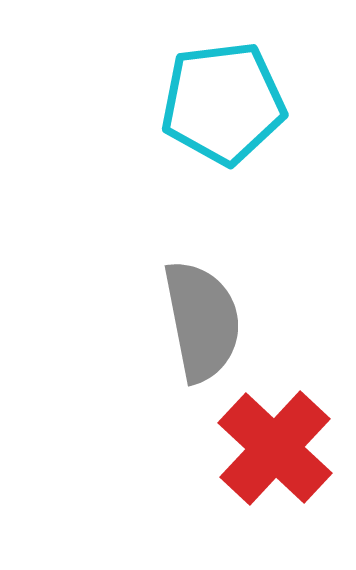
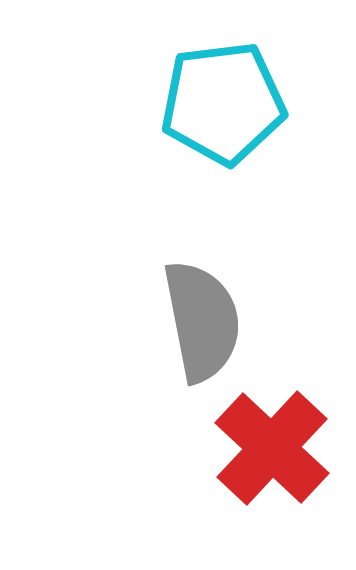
red cross: moved 3 px left
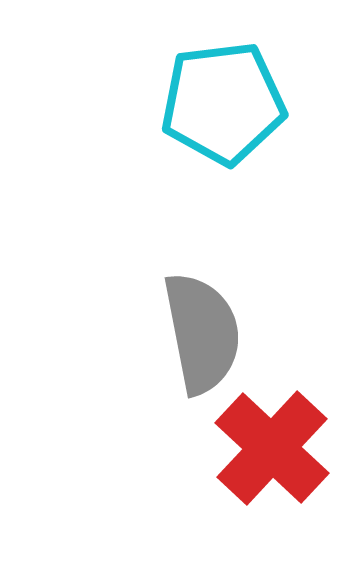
gray semicircle: moved 12 px down
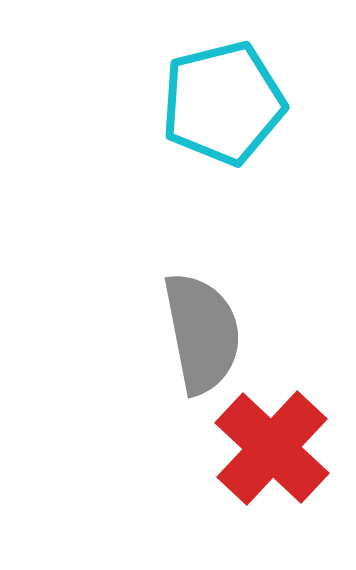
cyan pentagon: rotated 7 degrees counterclockwise
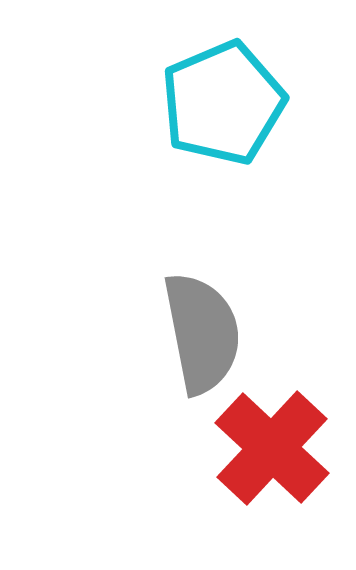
cyan pentagon: rotated 9 degrees counterclockwise
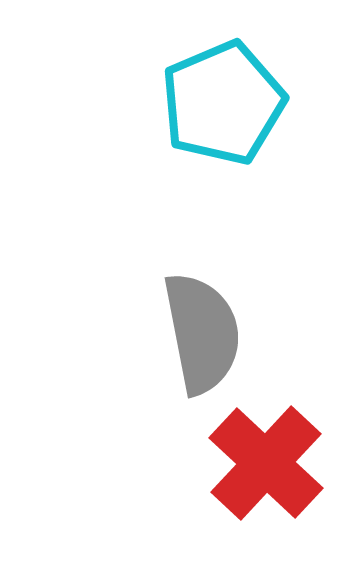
red cross: moved 6 px left, 15 px down
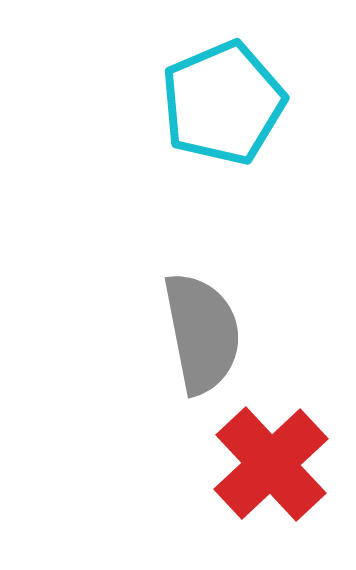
red cross: moved 5 px right, 1 px down; rotated 4 degrees clockwise
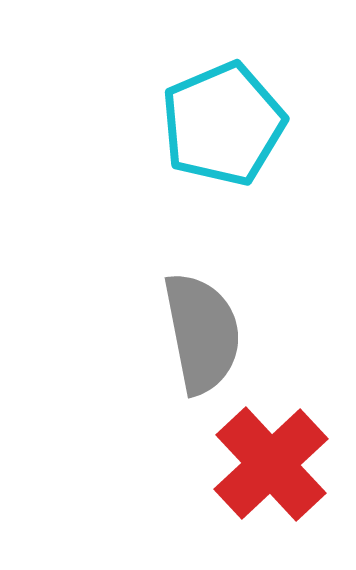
cyan pentagon: moved 21 px down
